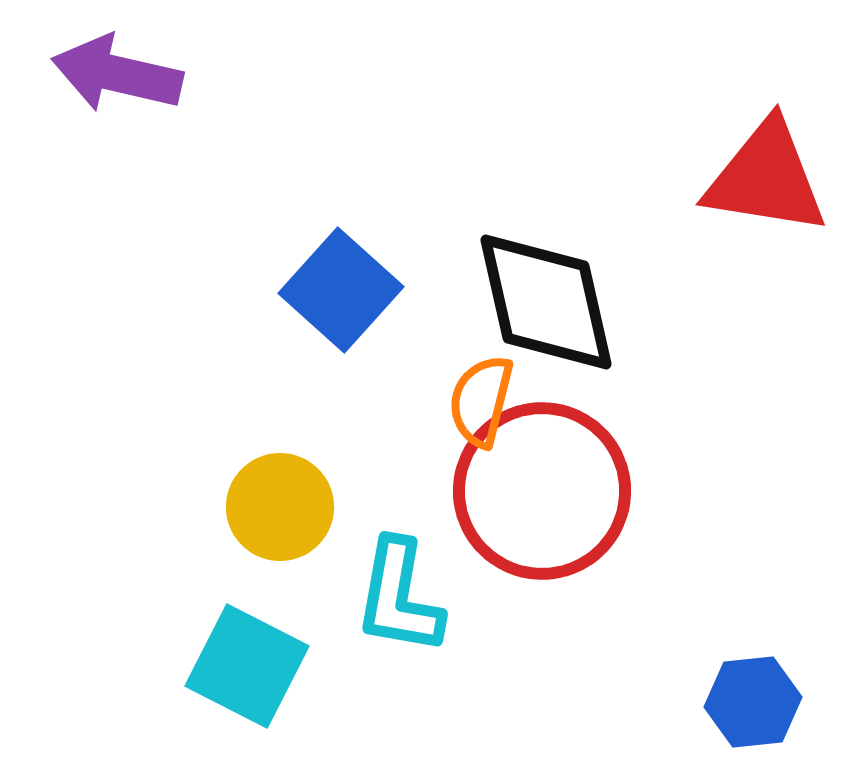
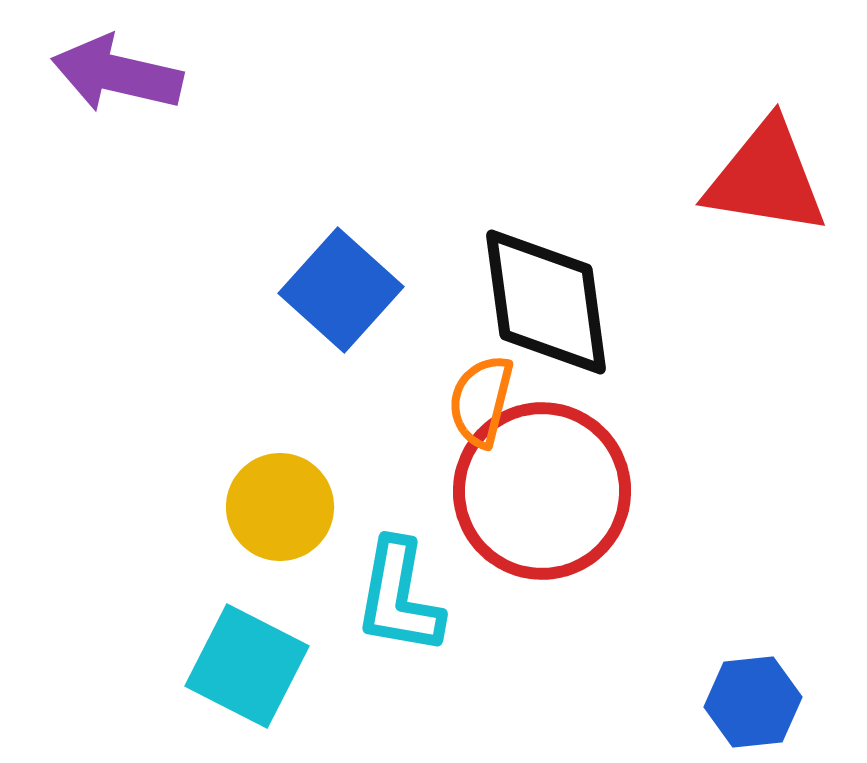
black diamond: rotated 5 degrees clockwise
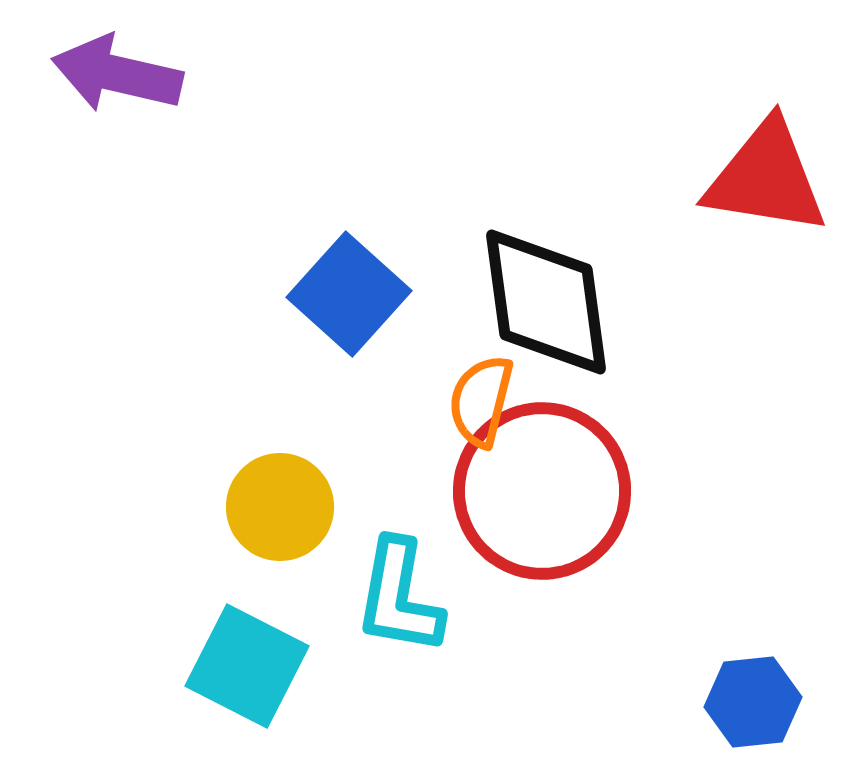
blue square: moved 8 px right, 4 px down
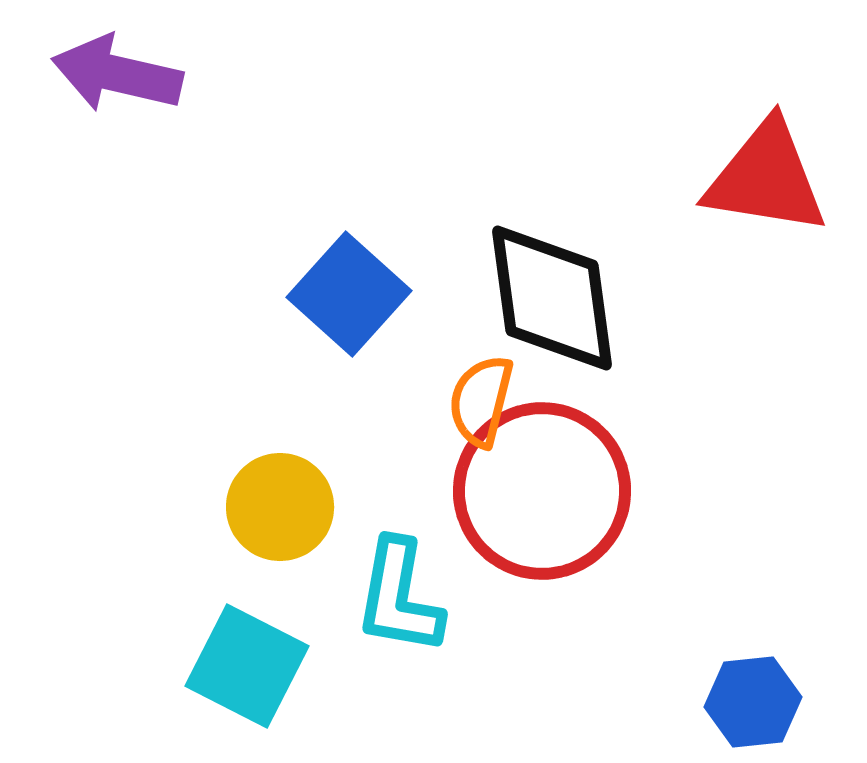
black diamond: moved 6 px right, 4 px up
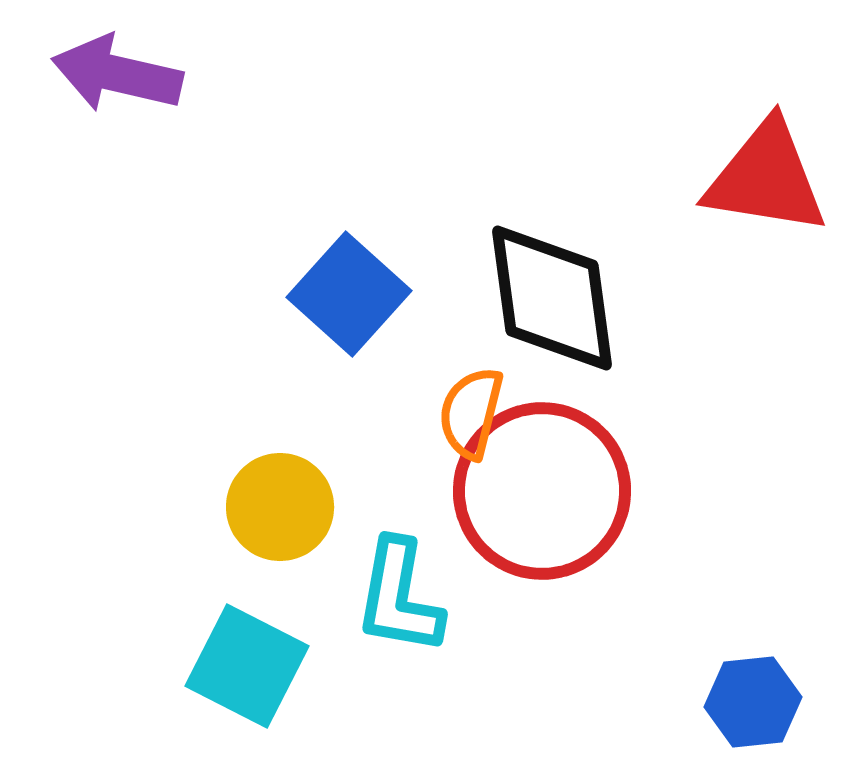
orange semicircle: moved 10 px left, 12 px down
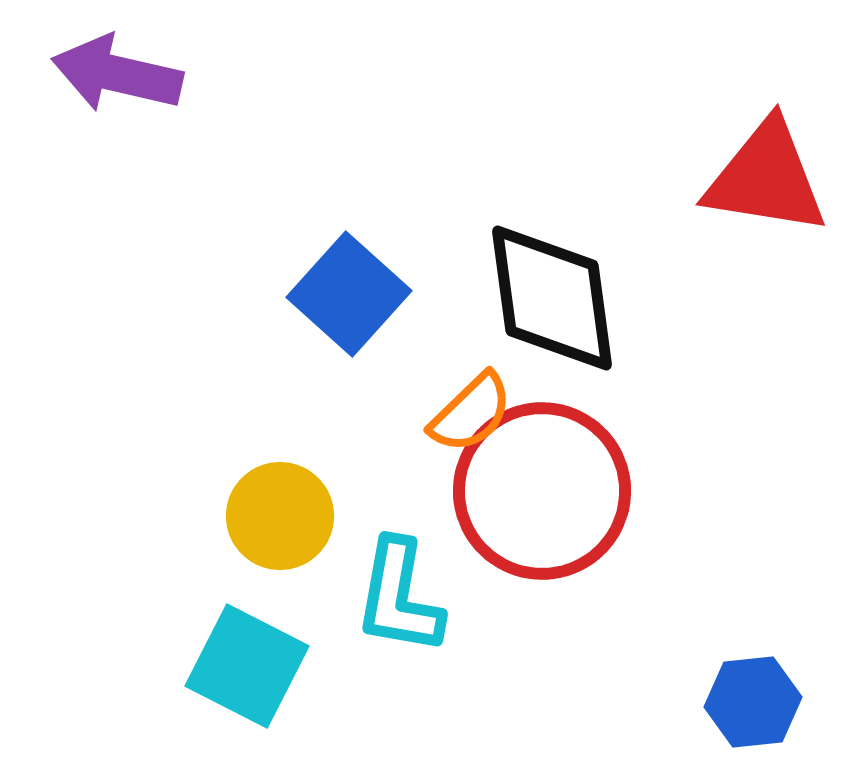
orange semicircle: rotated 148 degrees counterclockwise
yellow circle: moved 9 px down
